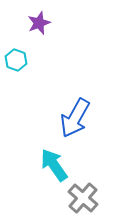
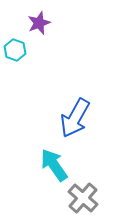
cyan hexagon: moved 1 px left, 10 px up
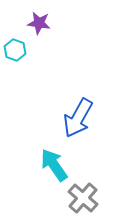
purple star: rotated 30 degrees clockwise
blue arrow: moved 3 px right
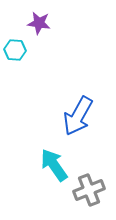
cyan hexagon: rotated 15 degrees counterclockwise
blue arrow: moved 2 px up
gray cross: moved 6 px right, 8 px up; rotated 28 degrees clockwise
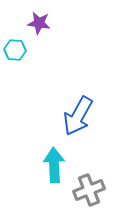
cyan arrow: rotated 32 degrees clockwise
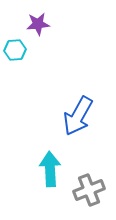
purple star: moved 1 px left, 1 px down; rotated 15 degrees counterclockwise
cyan hexagon: rotated 10 degrees counterclockwise
cyan arrow: moved 4 px left, 4 px down
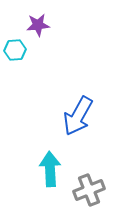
purple star: moved 1 px down
